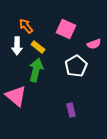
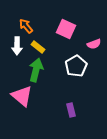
pink triangle: moved 6 px right
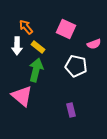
orange arrow: moved 1 px down
white pentagon: rotated 30 degrees counterclockwise
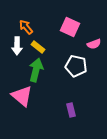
pink square: moved 4 px right, 2 px up
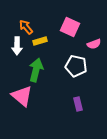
yellow rectangle: moved 2 px right, 6 px up; rotated 56 degrees counterclockwise
purple rectangle: moved 7 px right, 6 px up
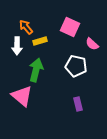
pink semicircle: moved 2 px left; rotated 64 degrees clockwise
